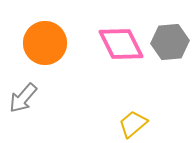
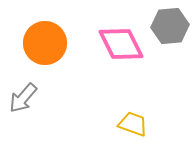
gray hexagon: moved 16 px up
yellow trapezoid: rotated 60 degrees clockwise
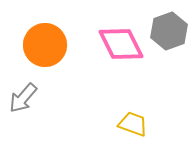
gray hexagon: moved 1 px left, 5 px down; rotated 15 degrees counterclockwise
orange circle: moved 2 px down
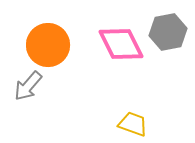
gray hexagon: moved 1 px left, 1 px down; rotated 9 degrees clockwise
orange circle: moved 3 px right
gray arrow: moved 5 px right, 12 px up
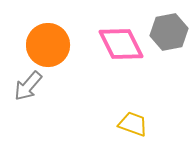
gray hexagon: moved 1 px right
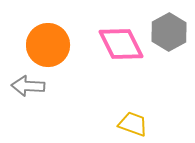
gray hexagon: rotated 18 degrees counterclockwise
gray arrow: rotated 52 degrees clockwise
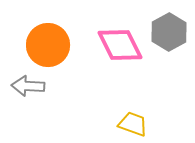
pink diamond: moved 1 px left, 1 px down
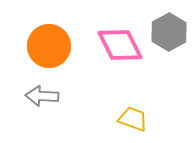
orange circle: moved 1 px right, 1 px down
gray arrow: moved 14 px right, 10 px down
yellow trapezoid: moved 5 px up
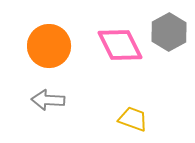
gray arrow: moved 6 px right, 4 px down
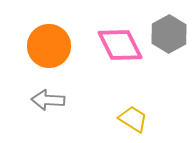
gray hexagon: moved 2 px down
yellow trapezoid: rotated 12 degrees clockwise
